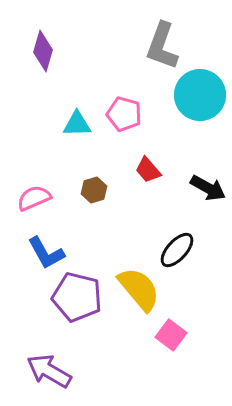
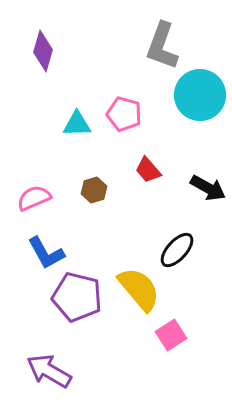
pink square: rotated 20 degrees clockwise
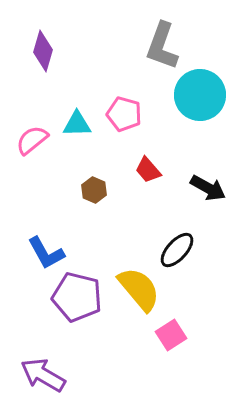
brown hexagon: rotated 20 degrees counterclockwise
pink semicircle: moved 2 px left, 58 px up; rotated 16 degrees counterclockwise
purple arrow: moved 6 px left, 4 px down
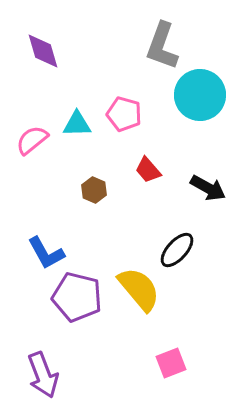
purple diamond: rotated 33 degrees counterclockwise
pink square: moved 28 px down; rotated 12 degrees clockwise
purple arrow: rotated 141 degrees counterclockwise
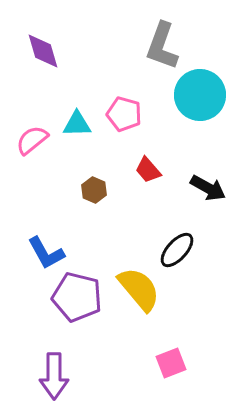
purple arrow: moved 11 px right, 1 px down; rotated 21 degrees clockwise
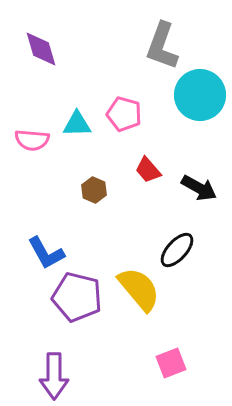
purple diamond: moved 2 px left, 2 px up
pink semicircle: rotated 136 degrees counterclockwise
black arrow: moved 9 px left
